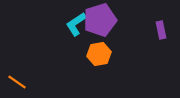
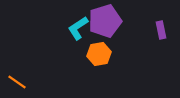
purple pentagon: moved 5 px right, 1 px down
cyan L-shape: moved 2 px right, 4 px down
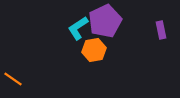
purple pentagon: rotated 8 degrees counterclockwise
orange hexagon: moved 5 px left, 4 px up
orange line: moved 4 px left, 3 px up
